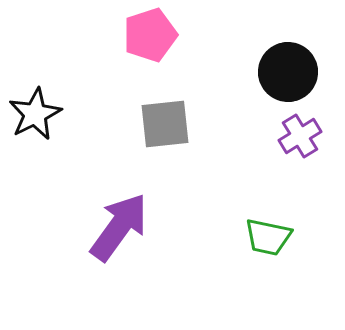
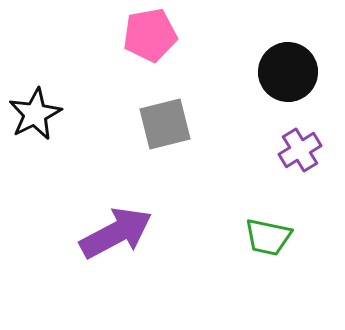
pink pentagon: rotated 8 degrees clockwise
gray square: rotated 8 degrees counterclockwise
purple cross: moved 14 px down
purple arrow: moved 3 px left, 6 px down; rotated 26 degrees clockwise
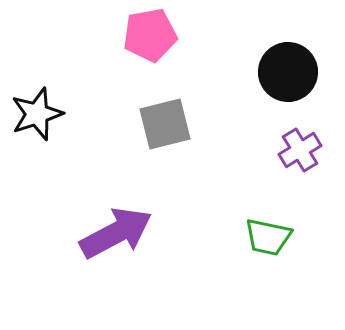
black star: moved 2 px right; rotated 8 degrees clockwise
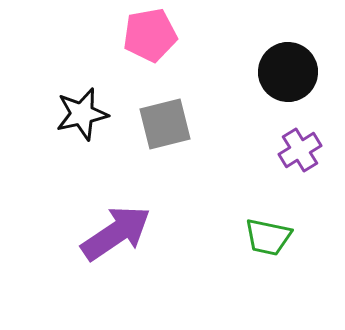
black star: moved 45 px right; rotated 6 degrees clockwise
purple arrow: rotated 6 degrees counterclockwise
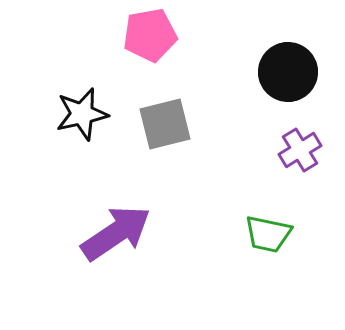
green trapezoid: moved 3 px up
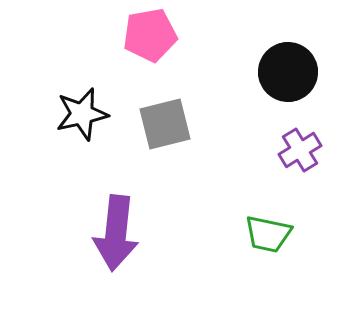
purple arrow: rotated 130 degrees clockwise
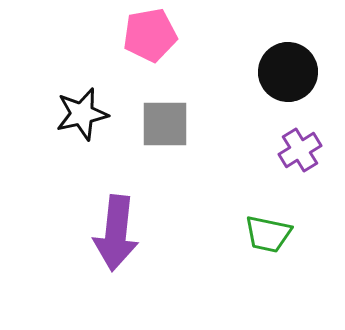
gray square: rotated 14 degrees clockwise
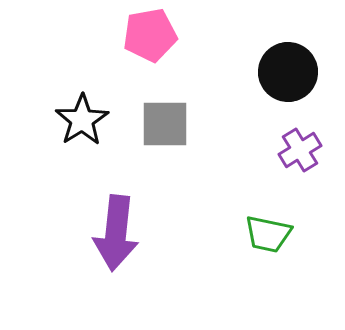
black star: moved 6 px down; rotated 20 degrees counterclockwise
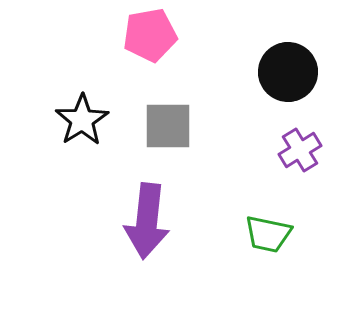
gray square: moved 3 px right, 2 px down
purple arrow: moved 31 px right, 12 px up
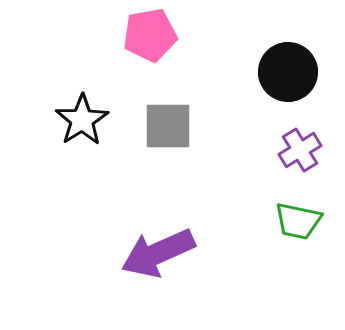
purple arrow: moved 11 px right, 32 px down; rotated 60 degrees clockwise
green trapezoid: moved 30 px right, 13 px up
